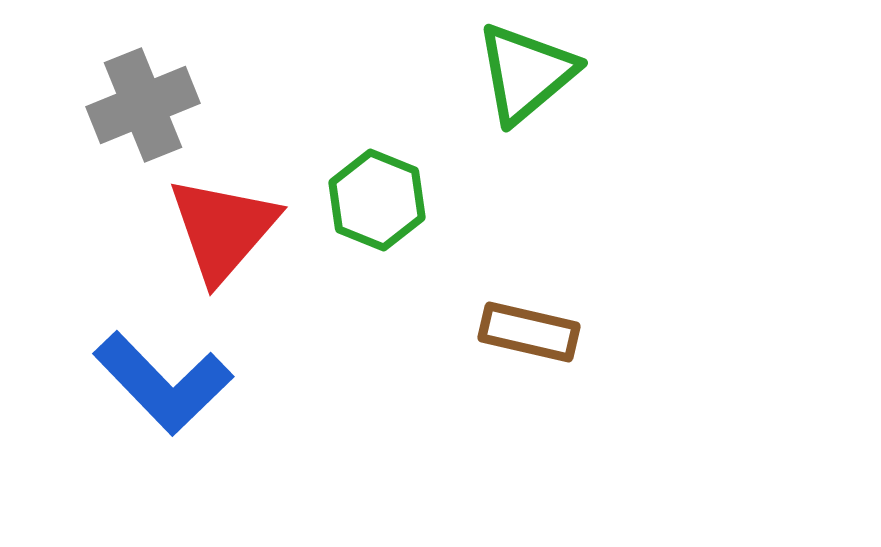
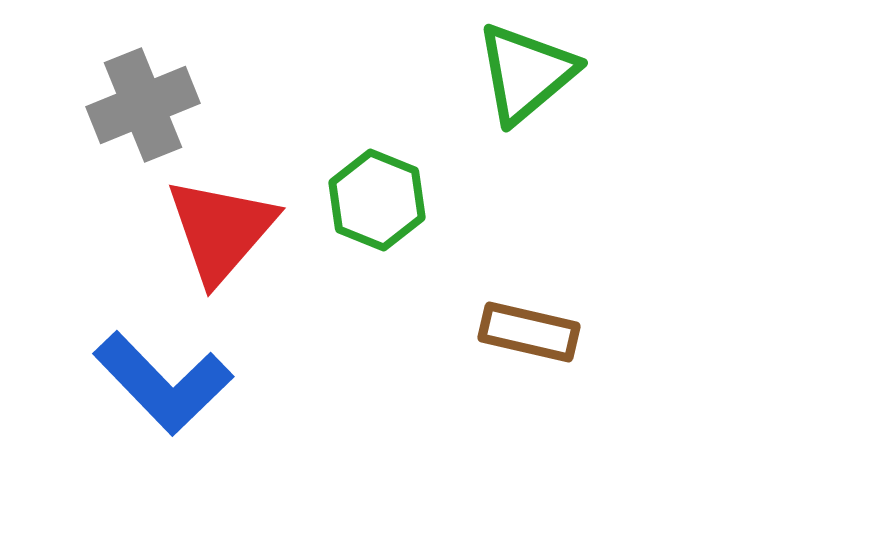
red triangle: moved 2 px left, 1 px down
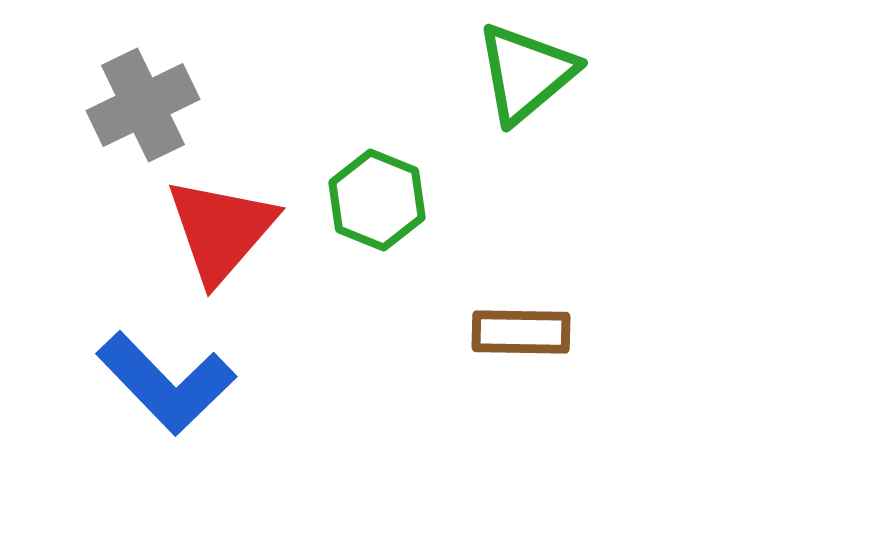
gray cross: rotated 4 degrees counterclockwise
brown rectangle: moved 8 px left; rotated 12 degrees counterclockwise
blue L-shape: moved 3 px right
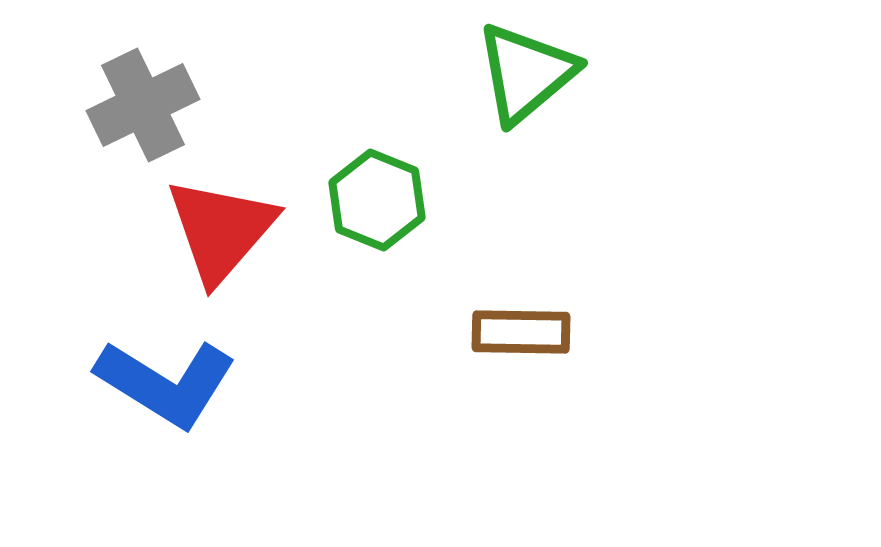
blue L-shape: rotated 14 degrees counterclockwise
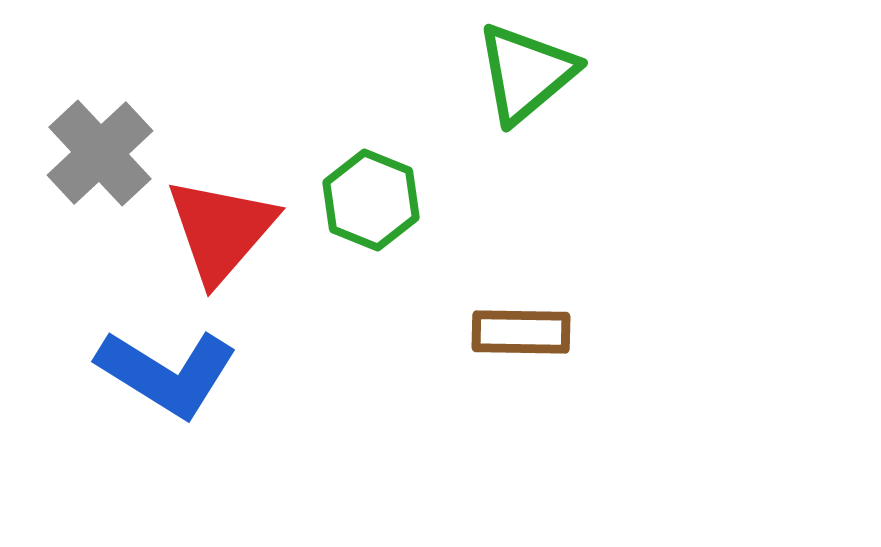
gray cross: moved 43 px left, 48 px down; rotated 17 degrees counterclockwise
green hexagon: moved 6 px left
blue L-shape: moved 1 px right, 10 px up
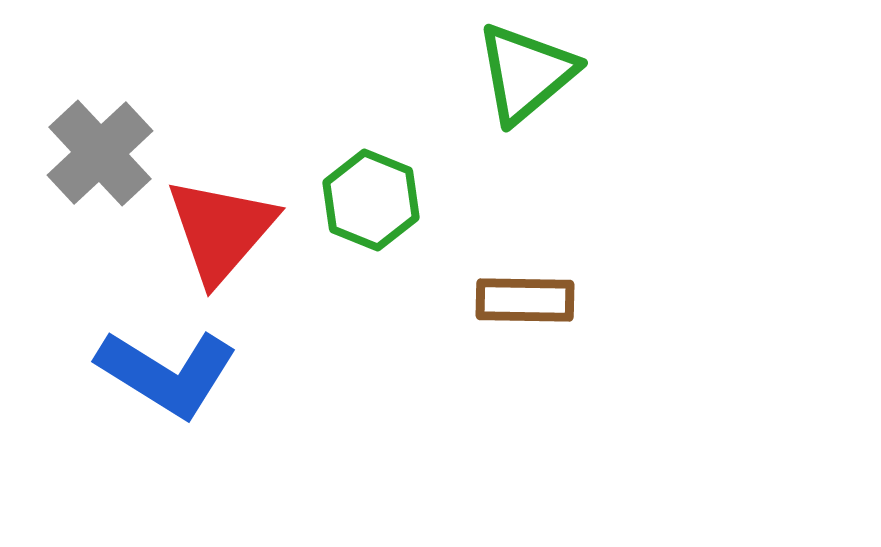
brown rectangle: moved 4 px right, 32 px up
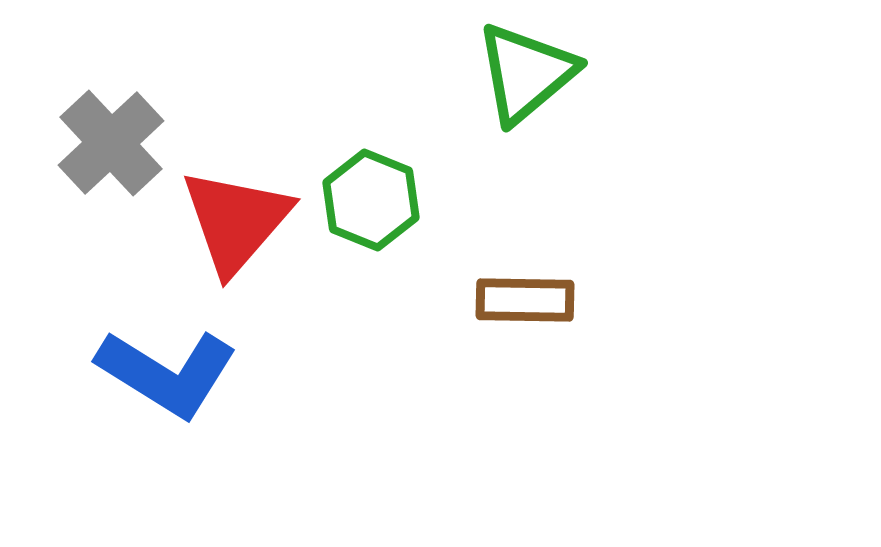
gray cross: moved 11 px right, 10 px up
red triangle: moved 15 px right, 9 px up
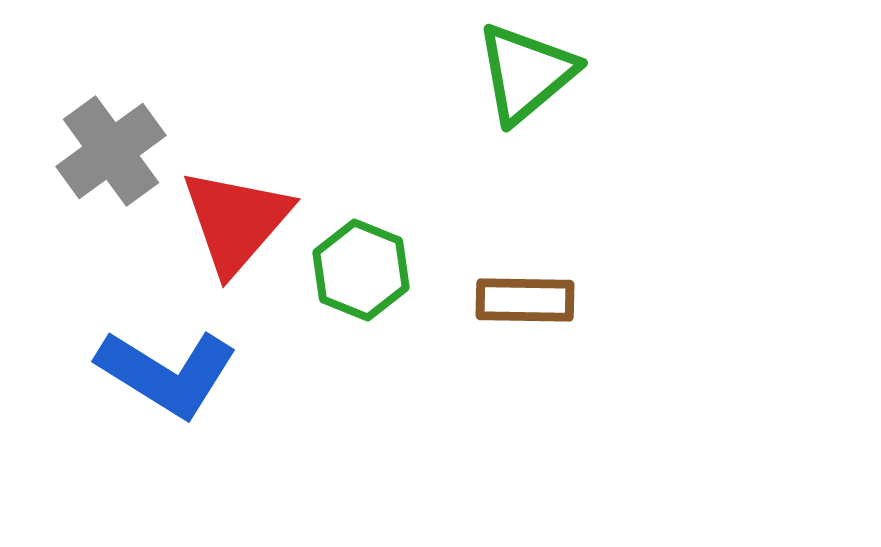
gray cross: moved 8 px down; rotated 7 degrees clockwise
green hexagon: moved 10 px left, 70 px down
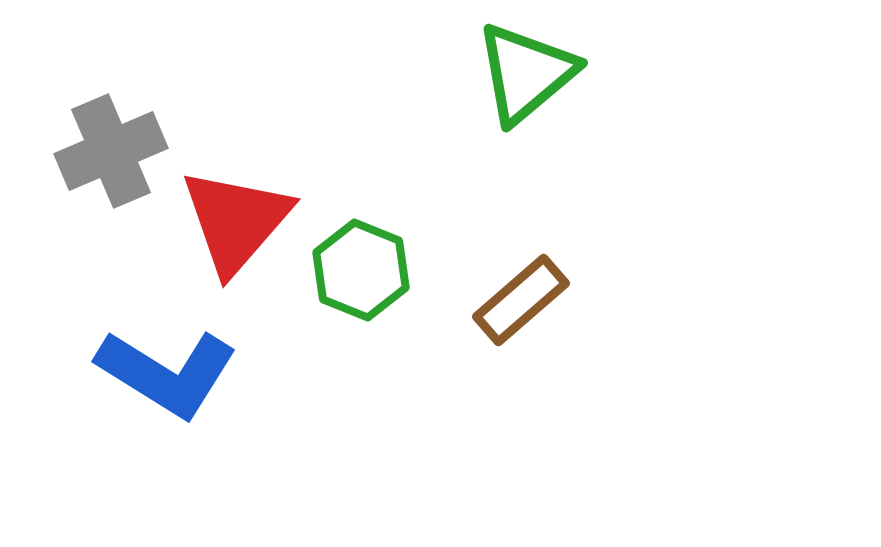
gray cross: rotated 13 degrees clockwise
brown rectangle: moved 4 px left; rotated 42 degrees counterclockwise
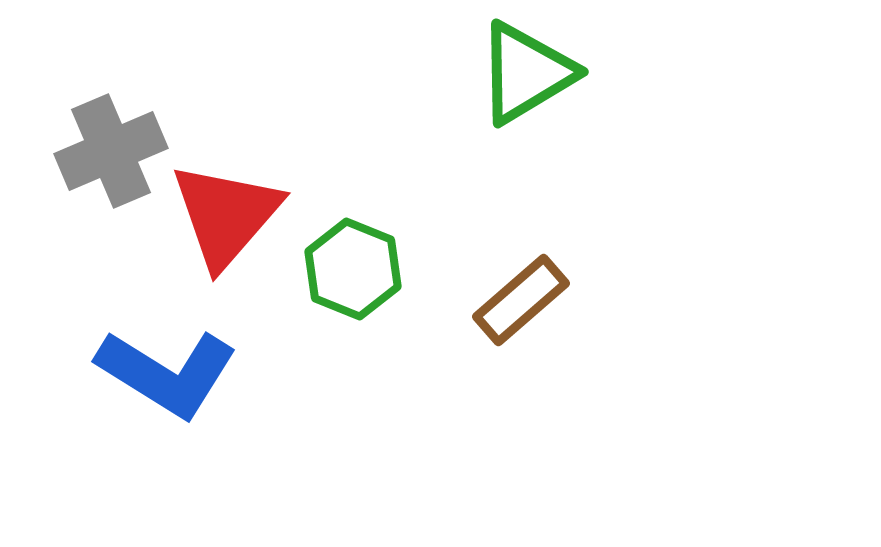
green triangle: rotated 9 degrees clockwise
red triangle: moved 10 px left, 6 px up
green hexagon: moved 8 px left, 1 px up
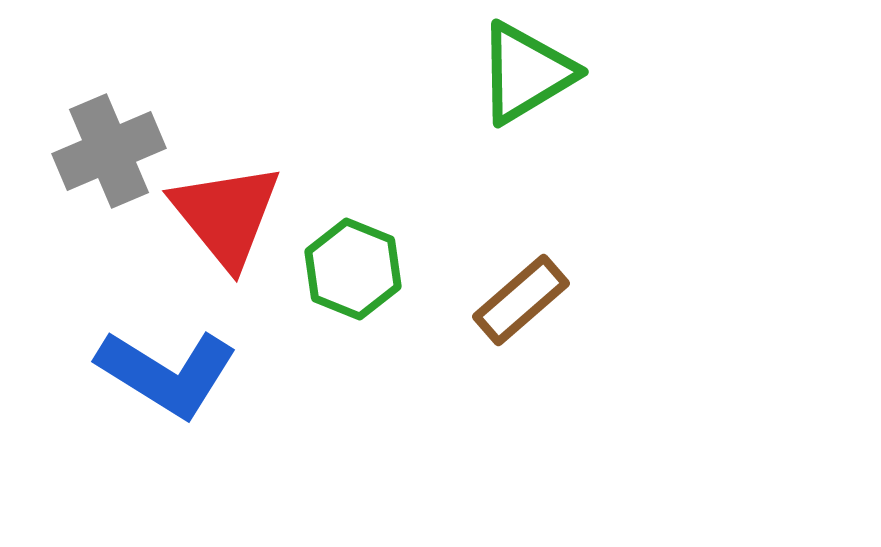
gray cross: moved 2 px left
red triangle: rotated 20 degrees counterclockwise
